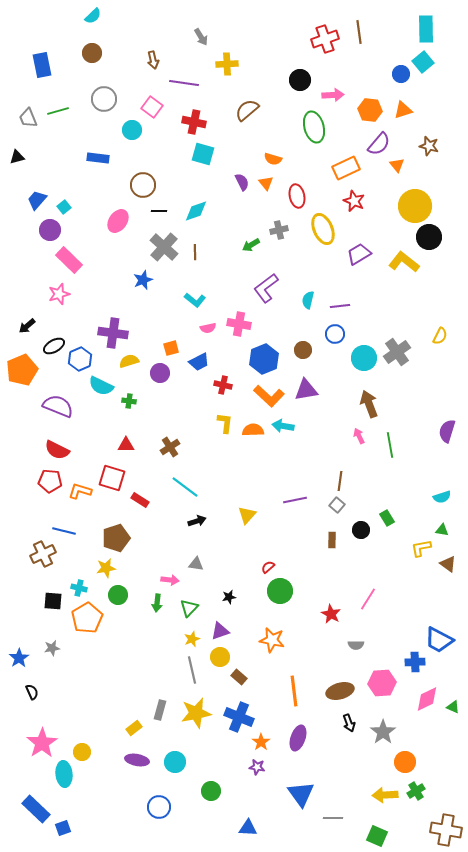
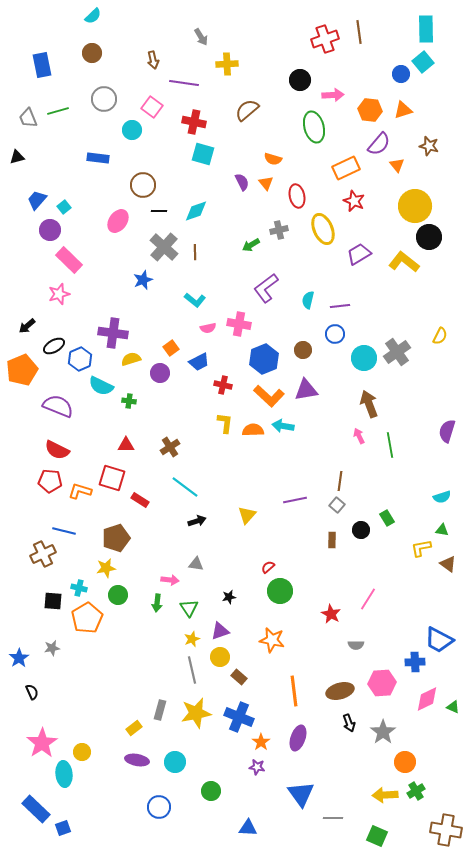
orange square at (171, 348): rotated 21 degrees counterclockwise
yellow semicircle at (129, 361): moved 2 px right, 2 px up
green triangle at (189, 608): rotated 18 degrees counterclockwise
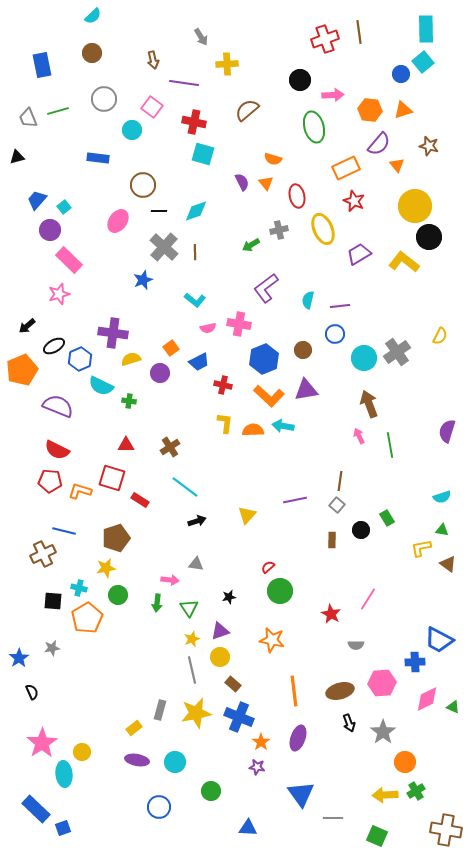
brown rectangle at (239, 677): moved 6 px left, 7 px down
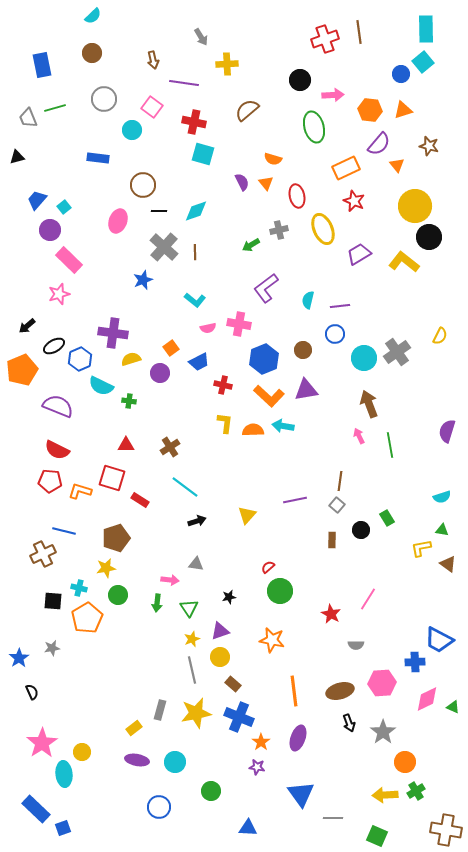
green line at (58, 111): moved 3 px left, 3 px up
pink ellipse at (118, 221): rotated 15 degrees counterclockwise
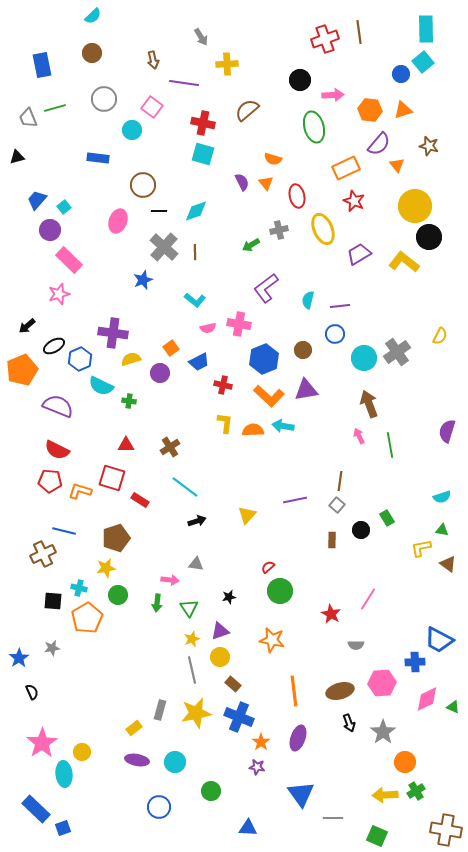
red cross at (194, 122): moved 9 px right, 1 px down
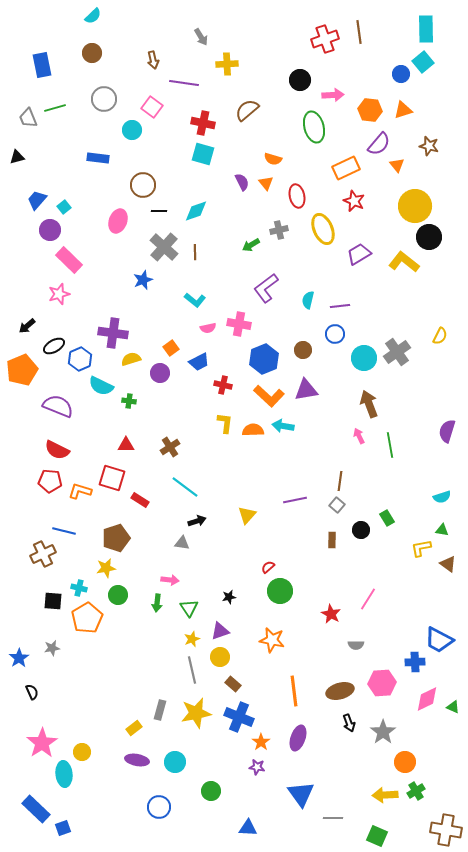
gray triangle at (196, 564): moved 14 px left, 21 px up
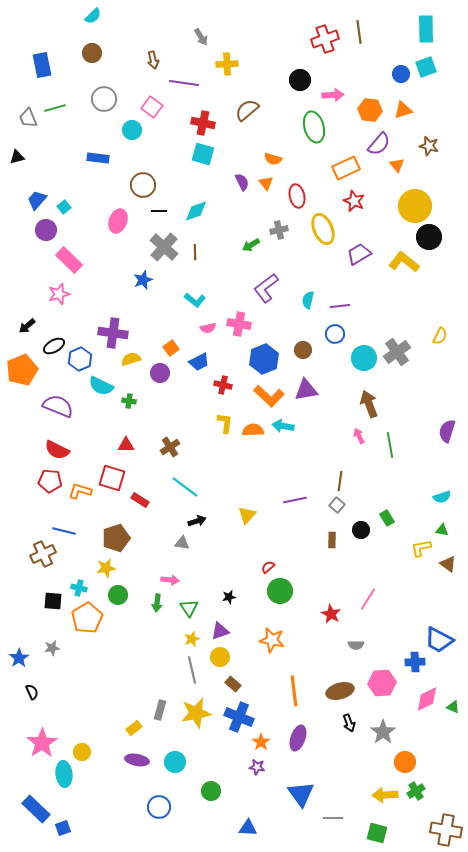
cyan square at (423, 62): moved 3 px right, 5 px down; rotated 20 degrees clockwise
purple circle at (50, 230): moved 4 px left
green square at (377, 836): moved 3 px up; rotated 10 degrees counterclockwise
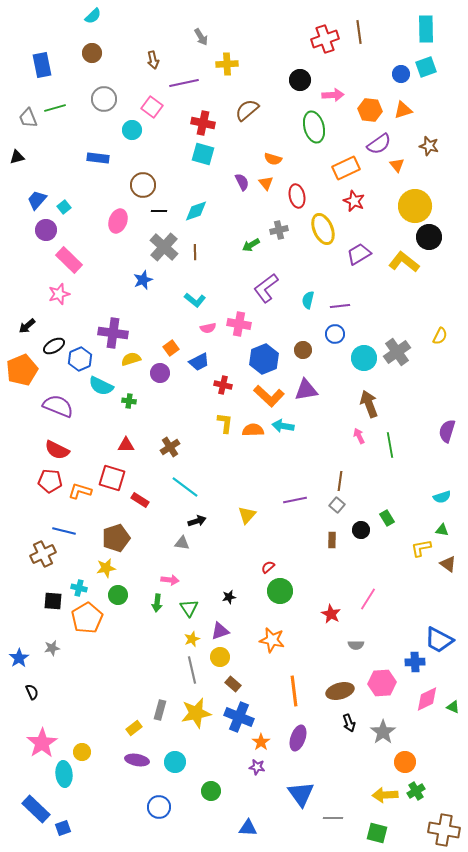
purple line at (184, 83): rotated 20 degrees counterclockwise
purple semicircle at (379, 144): rotated 15 degrees clockwise
brown cross at (446, 830): moved 2 px left
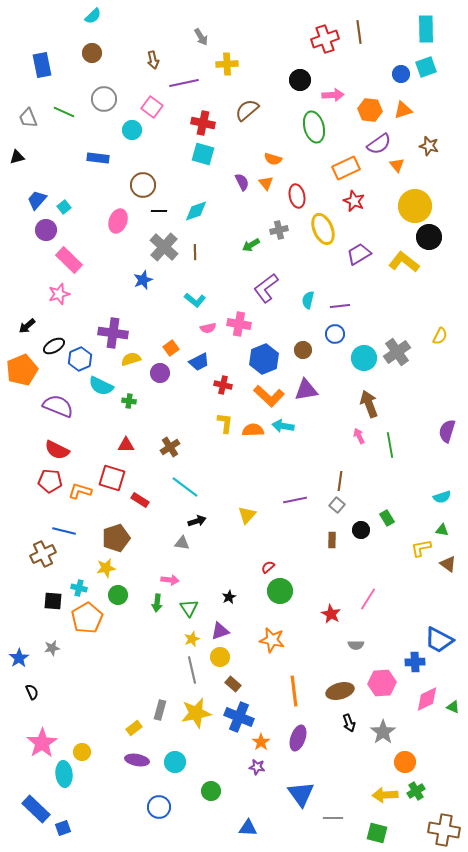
green line at (55, 108): moved 9 px right, 4 px down; rotated 40 degrees clockwise
black star at (229, 597): rotated 16 degrees counterclockwise
